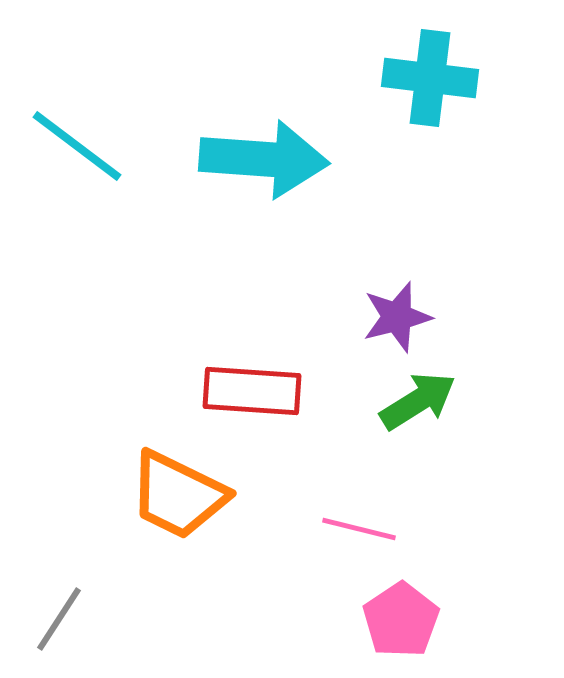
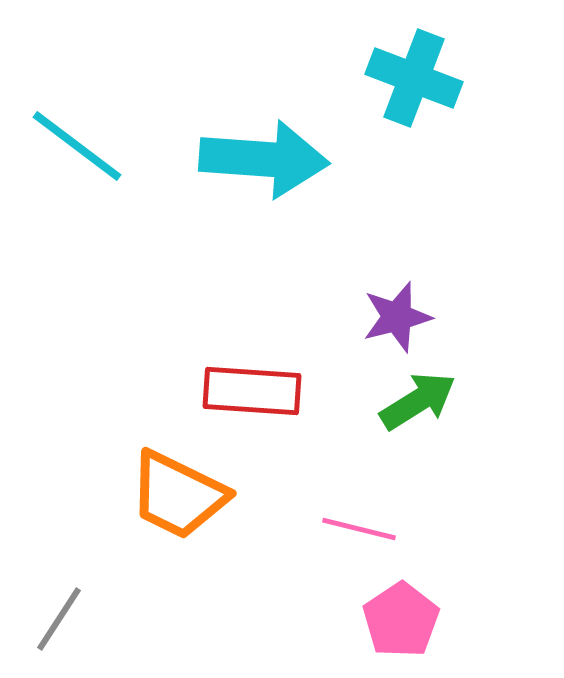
cyan cross: moved 16 px left; rotated 14 degrees clockwise
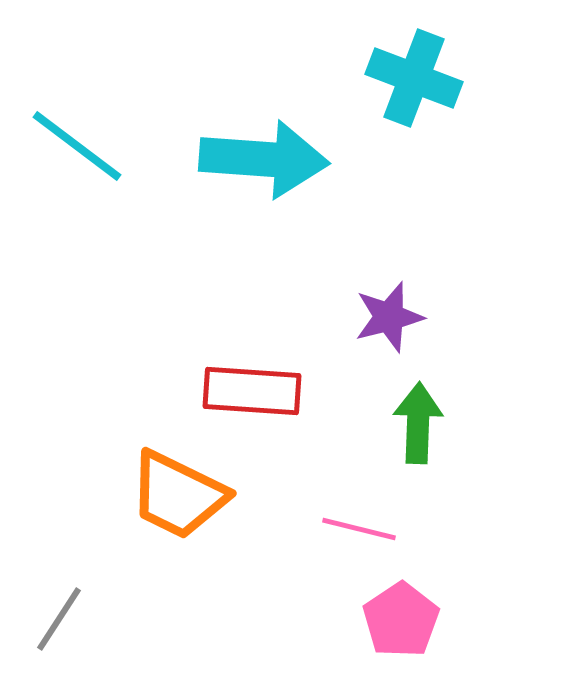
purple star: moved 8 px left
green arrow: moved 22 px down; rotated 56 degrees counterclockwise
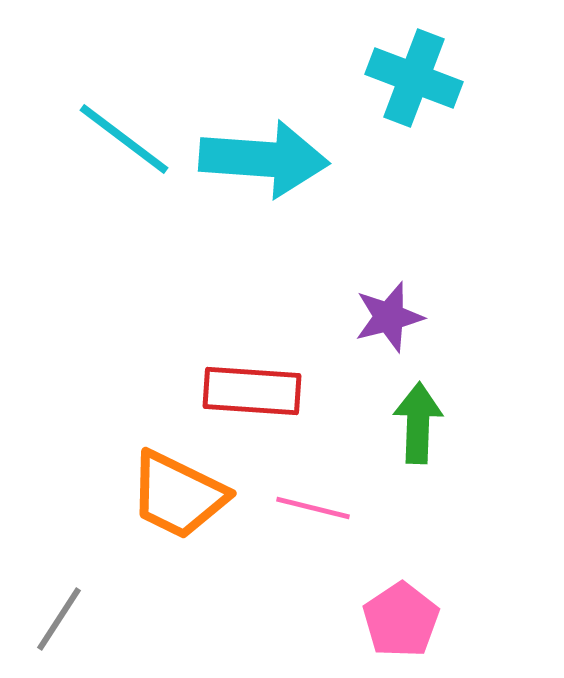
cyan line: moved 47 px right, 7 px up
pink line: moved 46 px left, 21 px up
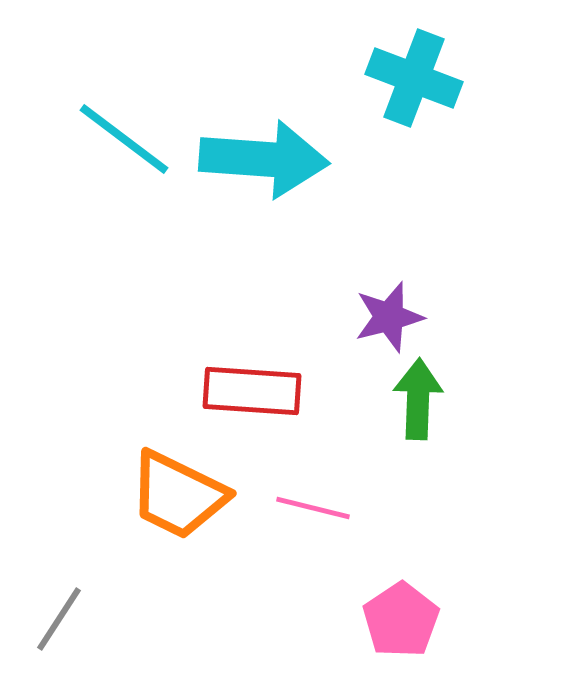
green arrow: moved 24 px up
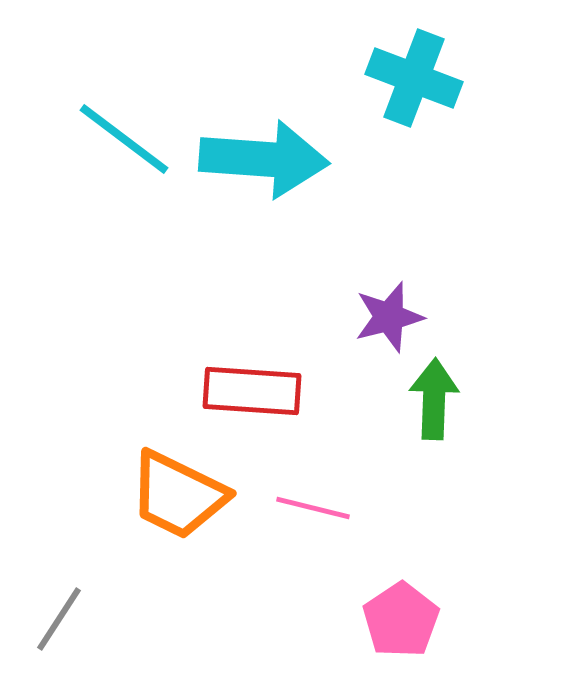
green arrow: moved 16 px right
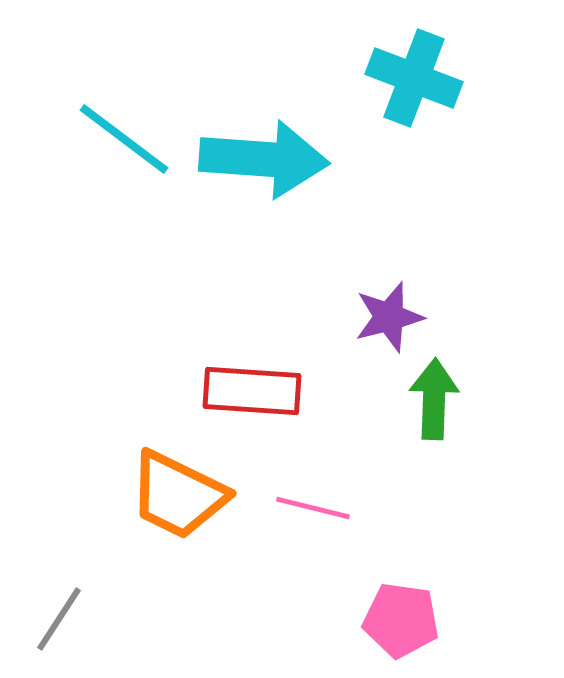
pink pentagon: rotated 30 degrees counterclockwise
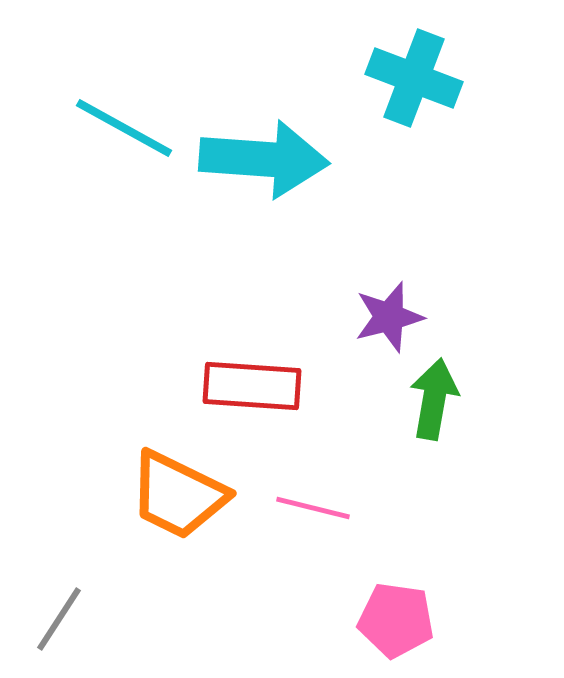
cyan line: moved 11 px up; rotated 8 degrees counterclockwise
red rectangle: moved 5 px up
green arrow: rotated 8 degrees clockwise
pink pentagon: moved 5 px left
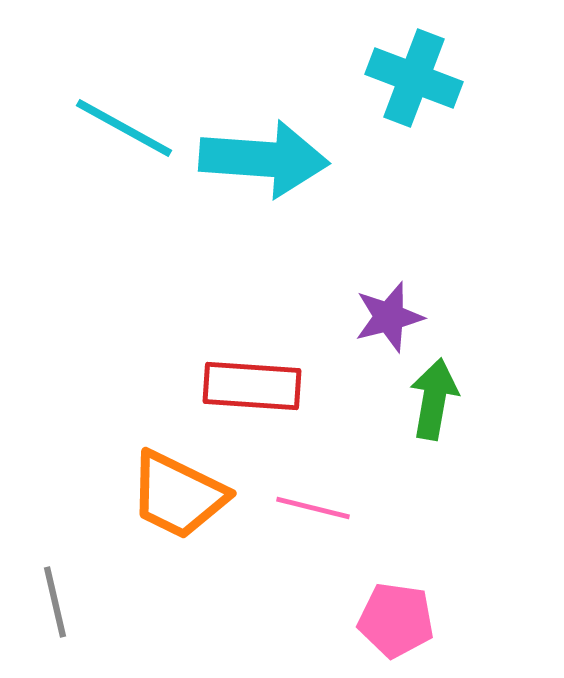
gray line: moved 4 px left, 17 px up; rotated 46 degrees counterclockwise
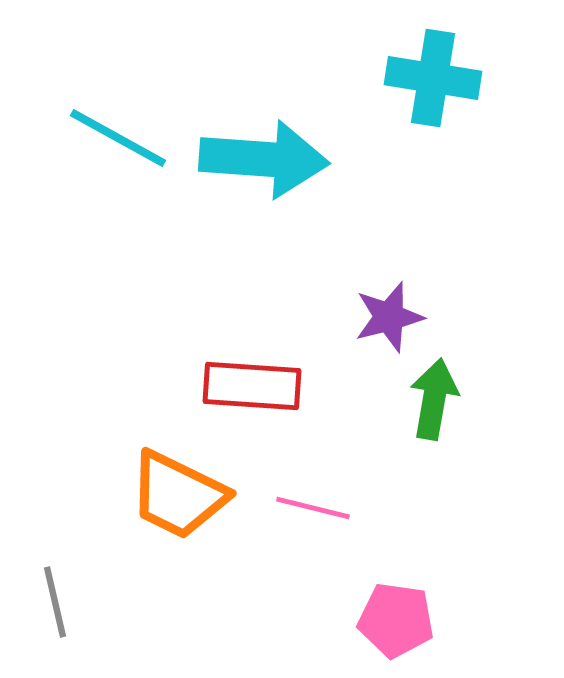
cyan cross: moved 19 px right; rotated 12 degrees counterclockwise
cyan line: moved 6 px left, 10 px down
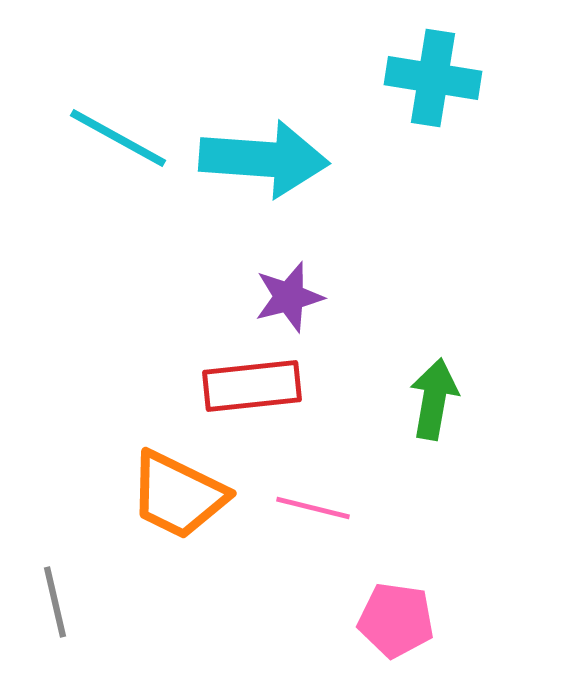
purple star: moved 100 px left, 20 px up
red rectangle: rotated 10 degrees counterclockwise
